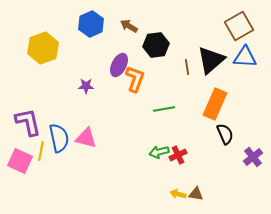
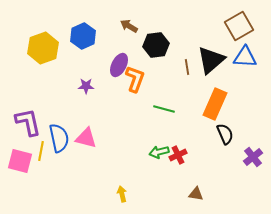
blue hexagon: moved 8 px left, 12 px down
green line: rotated 25 degrees clockwise
pink square: rotated 10 degrees counterclockwise
yellow arrow: moved 56 px left; rotated 63 degrees clockwise
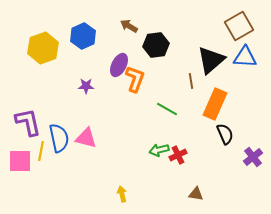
brown line: moved 4 px right, 14 px down
green line: moved 3 px right; rotated 15 degrees clockwise
green arrow: moved 2 px up
pink square: rotated 15 degrees counterclockwise
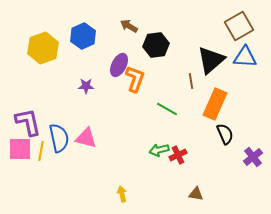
pink square: moved 12 px up
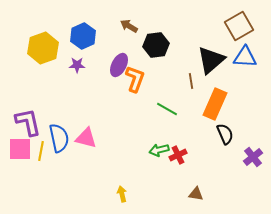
purple star: moved 9 px left, 21 px up
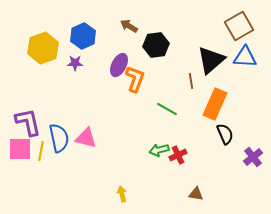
purple star: moved 2 px left, 2 px up
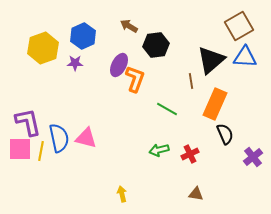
red cross: moved 12 px right, 1 px up
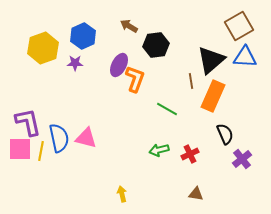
orange rectangle: moved 2 px left, 8 px up
purple cross: moved 11 px left, 2 px down
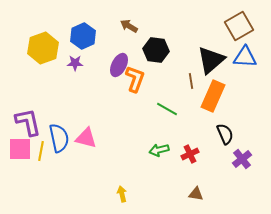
black hexagon: moved 5 px down; rotated 15 degrees clockwise
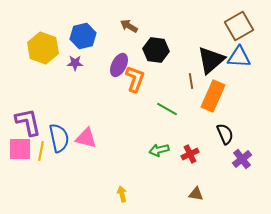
blue hexagon: rotated 10 degrees clockwise
yellow hexagon: rotated 20 degrees counterclockwise
blue triangle: moved 6 px left
